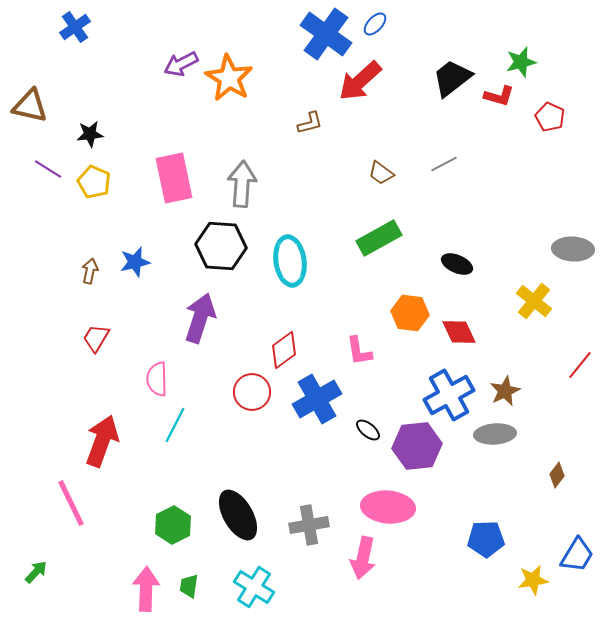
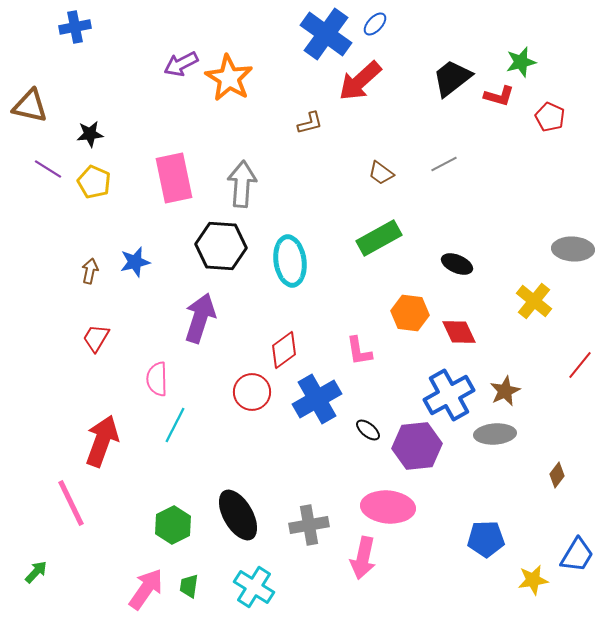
blue cross at (75, 27): rotated 24 degrees clockwise
pink arrow at (146, 589): rotated 33 degrees clockwise
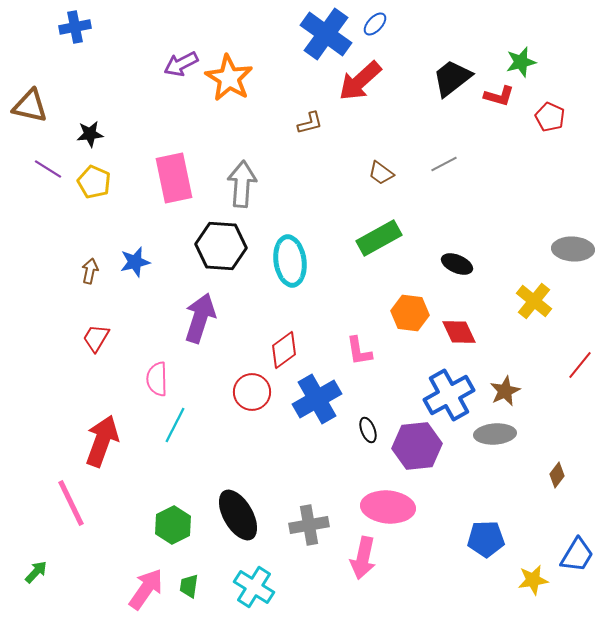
black ellipse at (368, 430): rotated 30 degrees clockwise
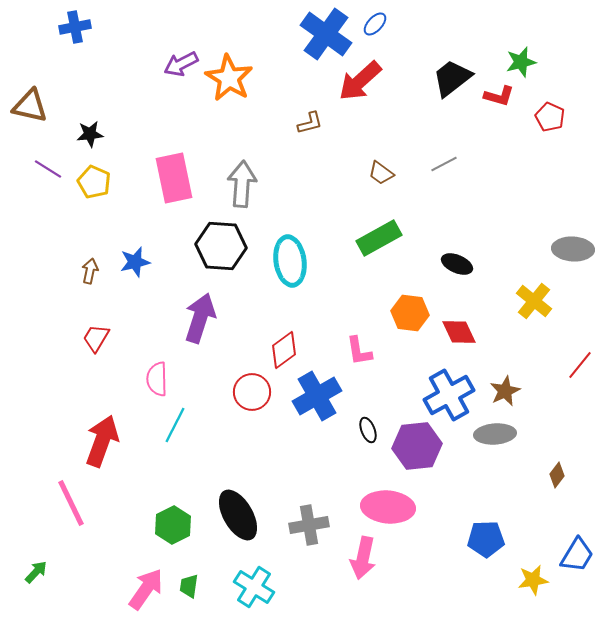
blue cross at (317, 399): moved 3 px up
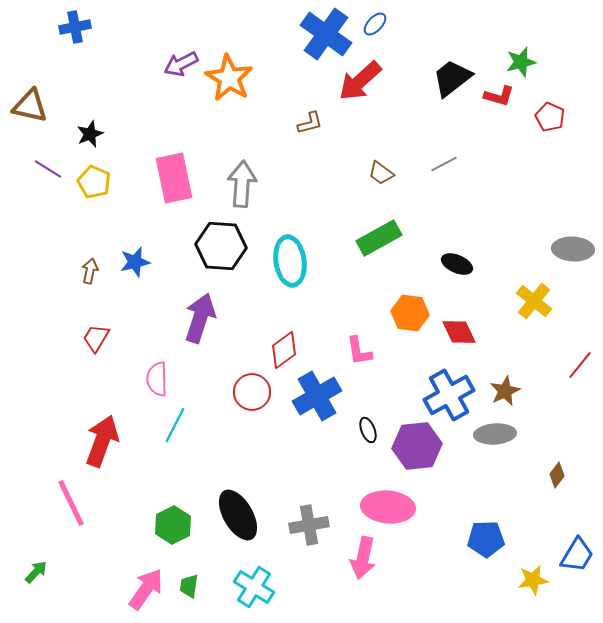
black star at (90, 134): rotated 16 degrees counterclockwise
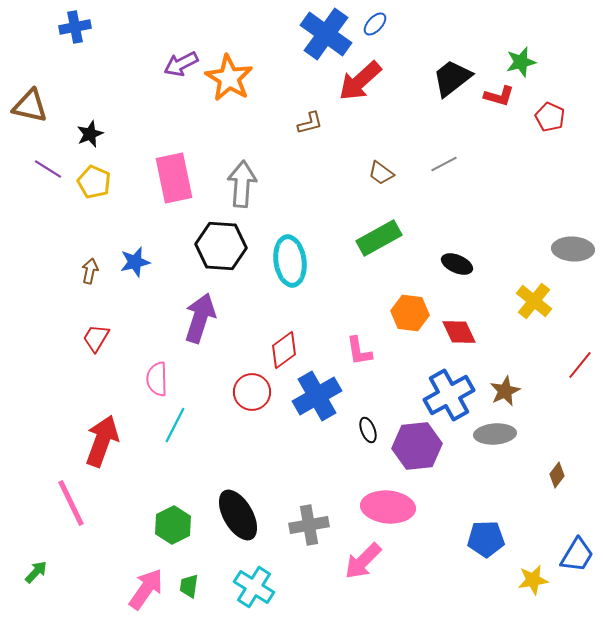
pink arrow at (363, 558): moved 3 px down; rotated 33 degrees clockwise
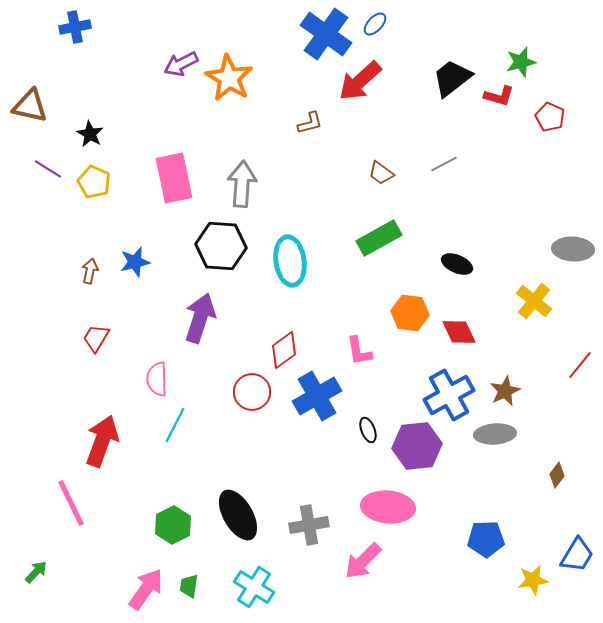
black star at (90, 134): rotated 20 degrees counterclockwise
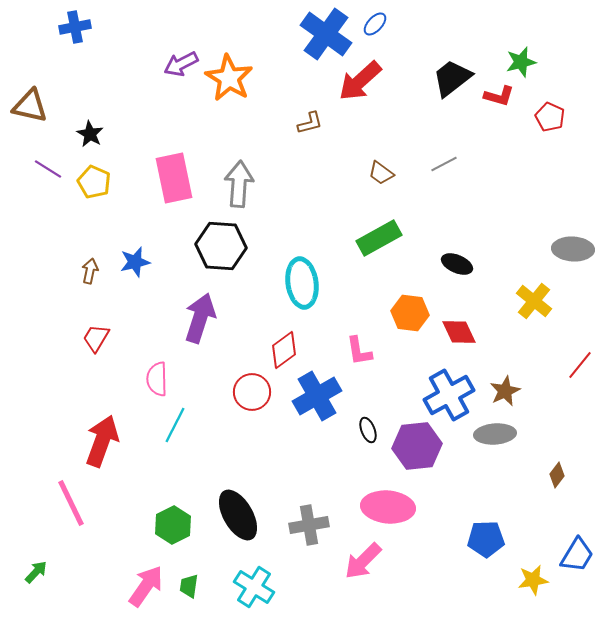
gray arrow at (242, 184): moved 3 px left
cyan ellipse at (290, 261): moved 12 px right, 22 px down
pink arrow at (146, 589): moved 3 px up
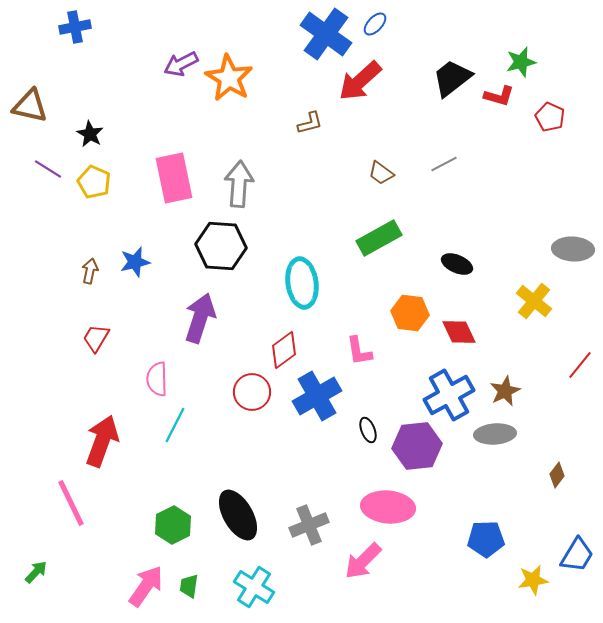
gray cross at (309, 525): rotated 12 degrees counterclockwise
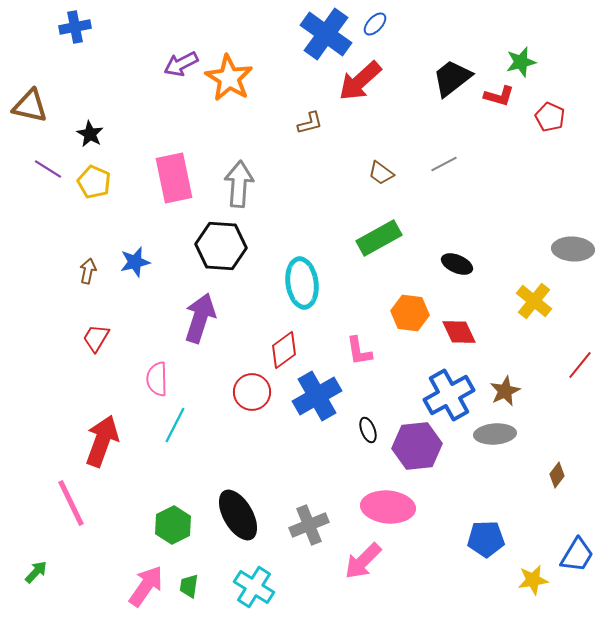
brown arrow at (90, 271): moved 2 px left
